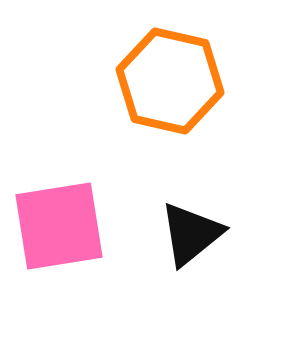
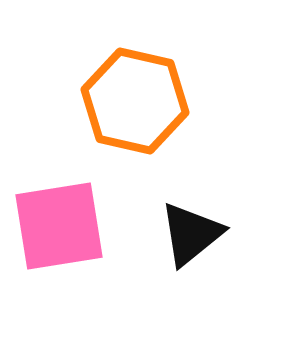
orange hexagon: moved 35 px left, 20 px down
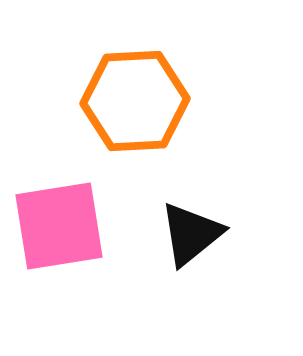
orange hexagon: rotated 16 degrees counterclockwise
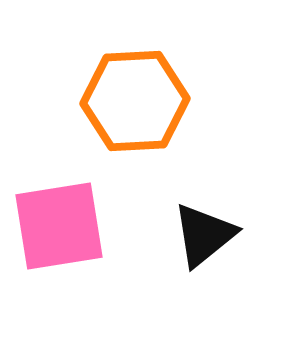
black triangle: moved 13 px right, 1 px down
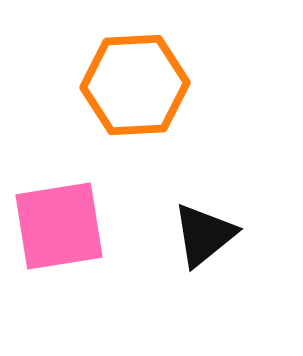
orange hexagon: moved 16 px up
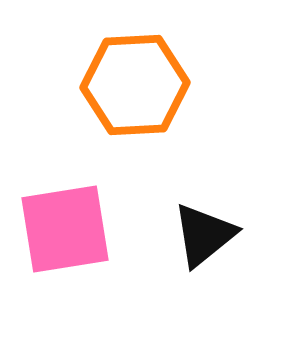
pink square: moved 6 px right, 3 px down
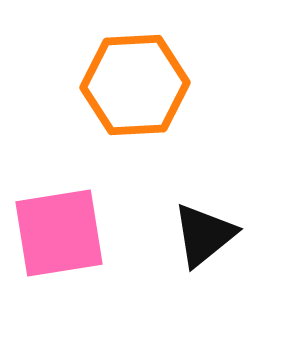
pink square: moved 6 px left, 4 px down
